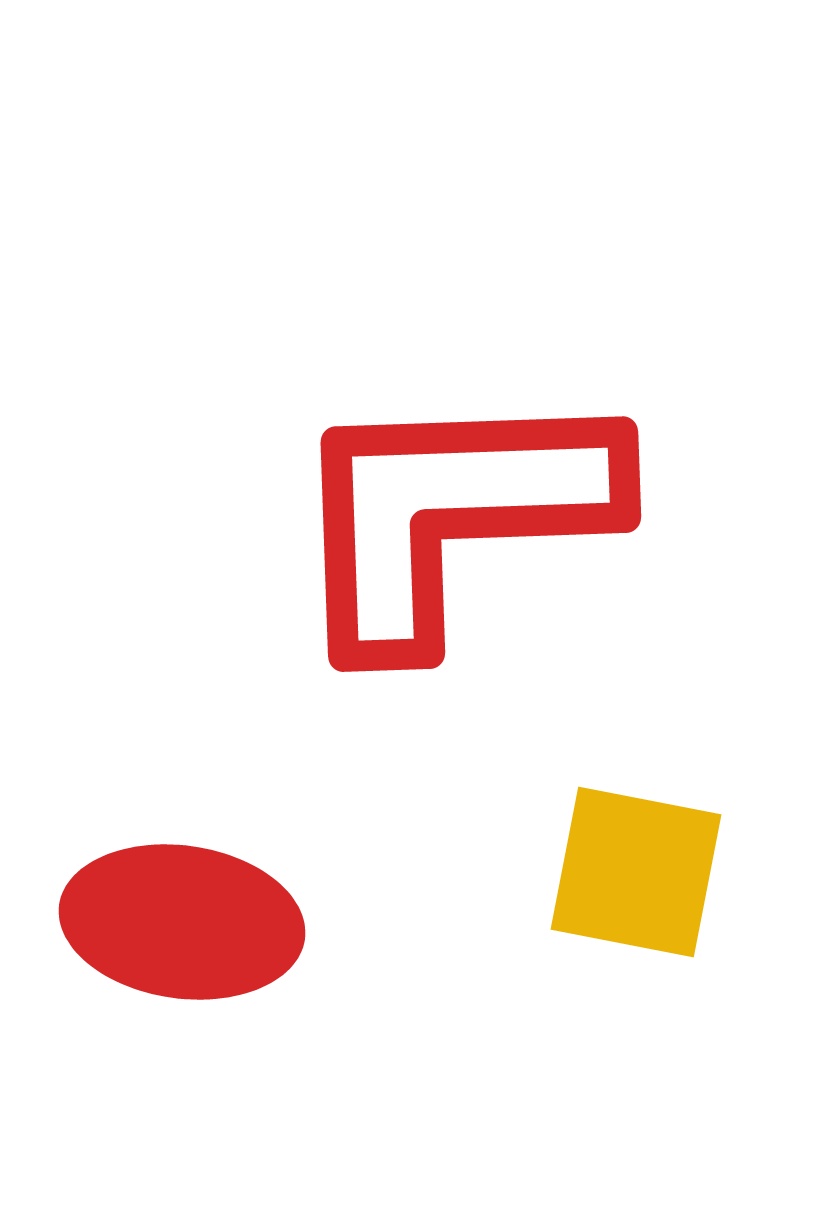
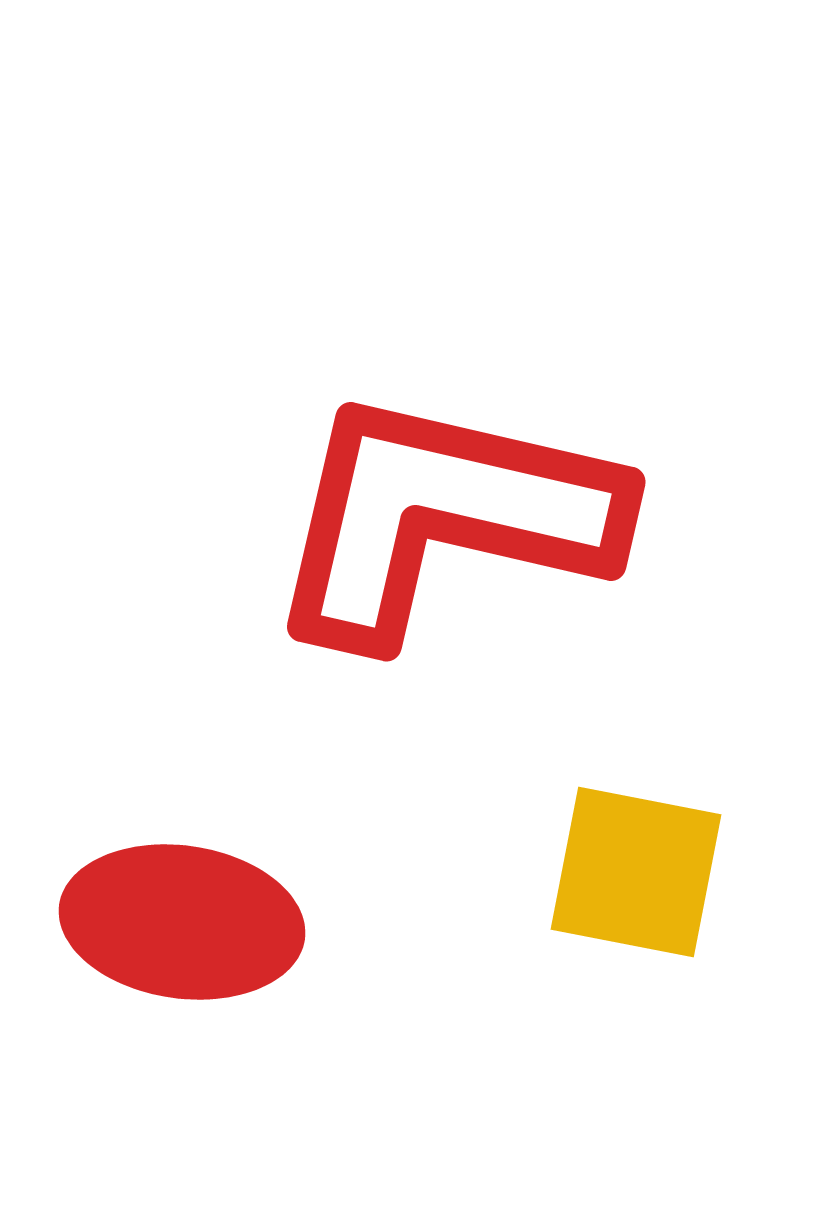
red L-shape: moved 8 px left, 3 px down; rotated 15 degrees clockwise
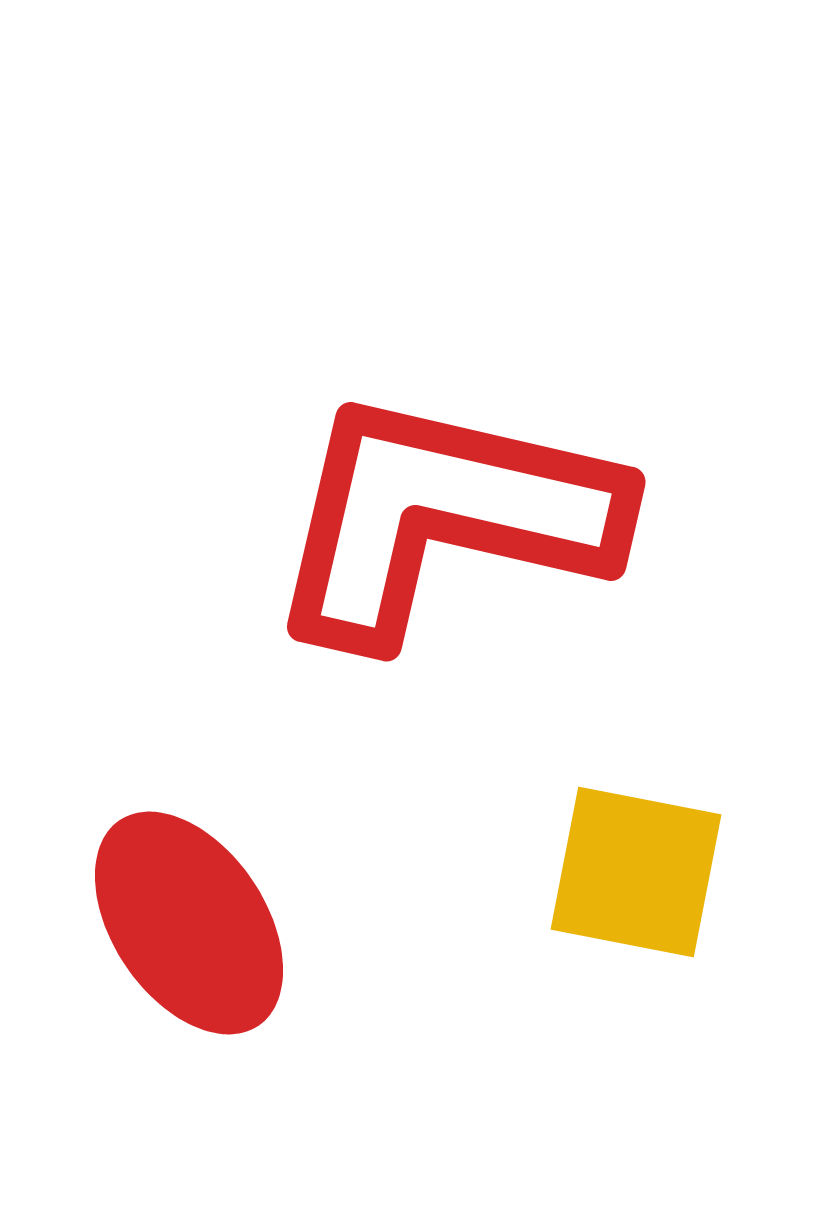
red ellipse: moved 7 px right, 1 px down; rotated 48 degrees clockwise
